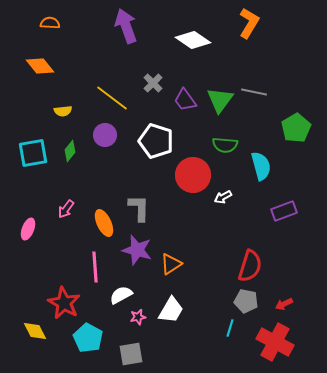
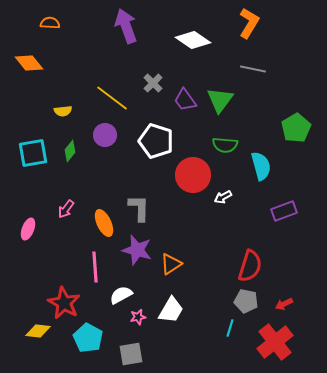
orange diamond: moved 11 px left, 3 px up
gray line: moved 1 px left, 23 px up
yellow diamond: moved 3 px right; rotated 55 degrees counterclockwise
red cross: rotated 24 degrees clockwise
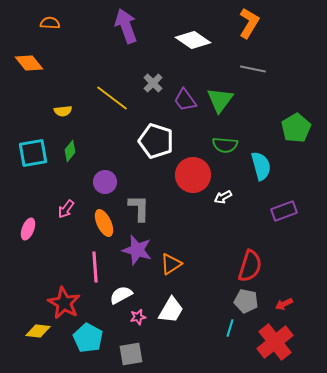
purple circle: moved 47 px down
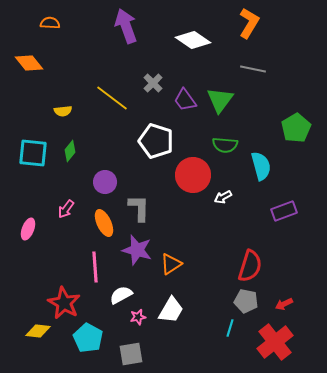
cyan square: rotated 16 degrees clockwise
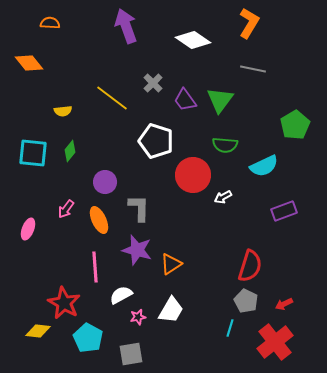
green pentagon: moved 1 px left, 3 px up
cyan semicircle: moved 3 px right; rotated 80 degrees clockwise
orange ellipse: moved 5 px left, 3 px up
gray pentagon: rotated 15 degrees clockwise
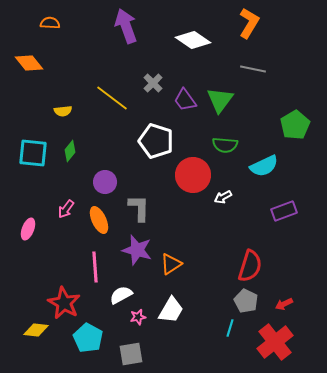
yellow diamond: moved 2 px left, 1 px up
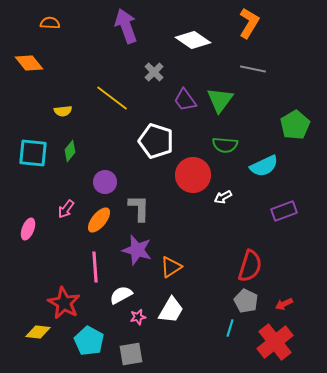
gray cross: moved 1 px right, 11 px up
orange ellipse: rotated 64 degrees clockwise
orange triangle: moved 3 px down
yellow diamond: moved 2 px right, 2 px down
cyan pentagon: moved 1 px right, 3 px down
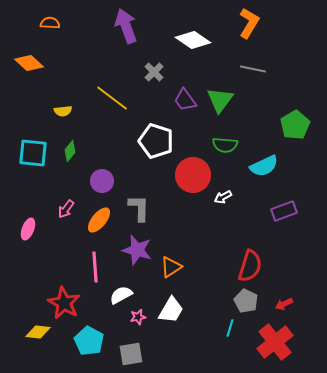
orange diamond: rotated 8 degrees counterclockwise
purple circle: moved 3 px left, 1 px up
